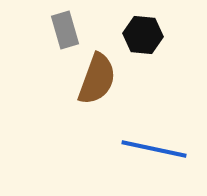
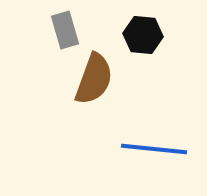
brown semicircle: moved 3 px left
blue line: rotated 6 degrees counterclockwise
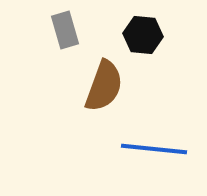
brown semicircle: moved 10 px right, 7 px down
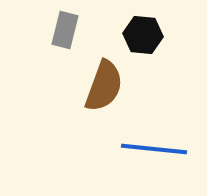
gray rectangle: rotated 30 degrees clockwise
